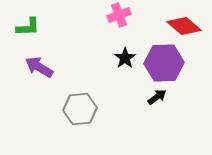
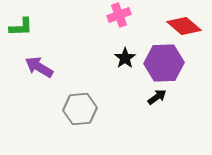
green L-shape: moved 7 px left
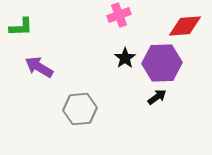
red diamond: moved 1 px right; rotated 44 degrees counterclockwise
purple hexagon: moved 2 px left
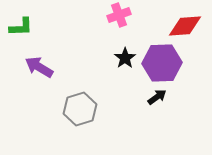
gray hexagon: rotated 12 degrees counterclockwise
